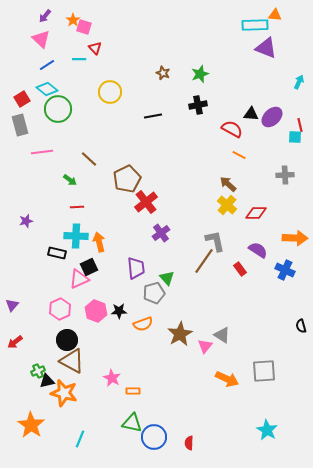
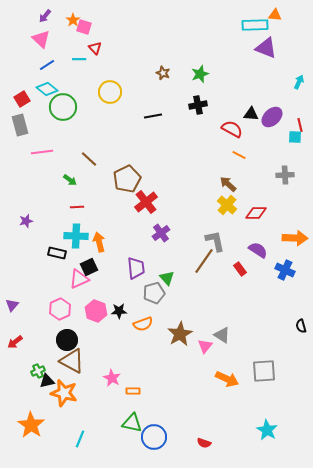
green circle at (58, 109): moved 5 px right, 2 px up
red semicircle at (189, 443): moved 15 px right; rotated 72 degrees counterclockwise
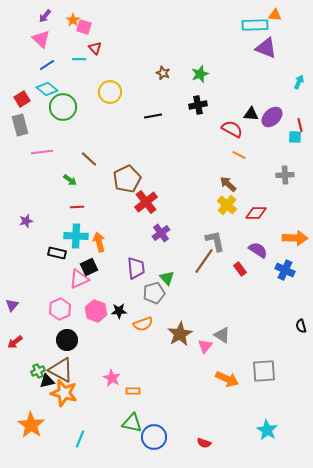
brown triangle at (72, 361): moved 11 px left, 9 px down
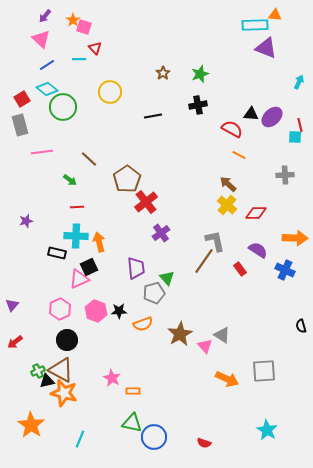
brown star at (163, 73): rotated 16 degrees clockwise
brown pentagon at (127, 179): rotated 8 degrees counterclockwise
pink triangle at (205, 346): rotated 21 degrees counterclockwise
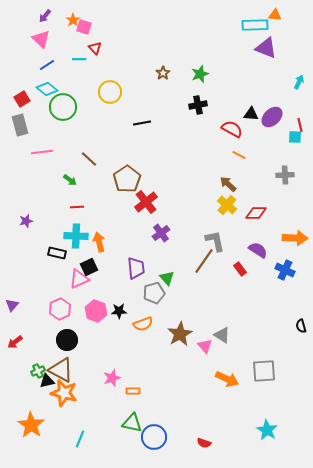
black line at (153, 116): moved 11 px left, 7 px down
pink star at (112, 378): rotated 24 degrees clockwise
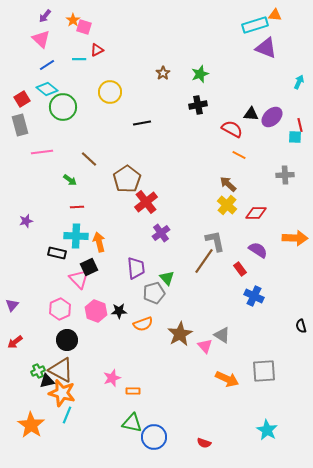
cyan rectangle at (255, 25): rotated 15 degrees counterclockwise
red triangle at (95, 48): moved 2 px right, 2 px down; rotated 48 degrees clockwise
blue cross at (285, 270): moved 31 px left, 26 px down
pink triangle at (79, 279): rotated 50 degrees counterclockwise
orange star at (64, 393): moved 2 px left
cyan line at (80, 439): moved 13 px left, 24 px up
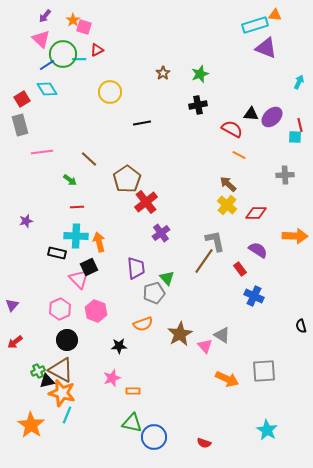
cyan diamond at (47, 89): rotated 20 degrees clockwise
green circle at (63, 107): moved 53 px up
orange arrow at (295, 238): moved 2 px up
black star at (119, 311): moved 35 px down
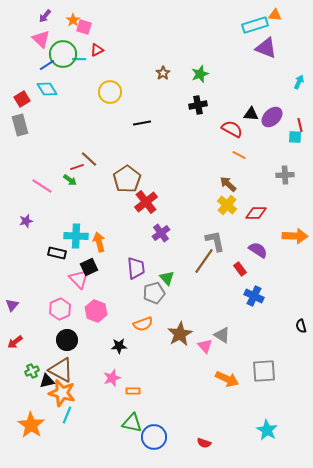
pink line at (42, 152): moved 34 px down; rotated 40 degrees clockwise
red line at (77, 207): moved 40 px up; rotated 16 degrees counterclockwise
green cross at (38, 371): moved 6 px left
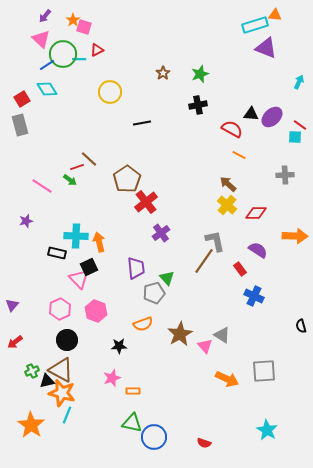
red line at (300, 125): rotated 40 degrees counterclockwise
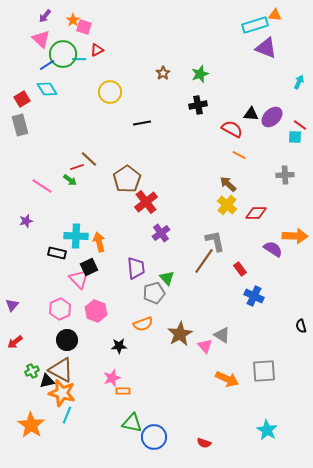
purple semicircle at (258, 250): moved 15 px right, 1 px up
orange rectangle at (133, 391): moved 10 px left
